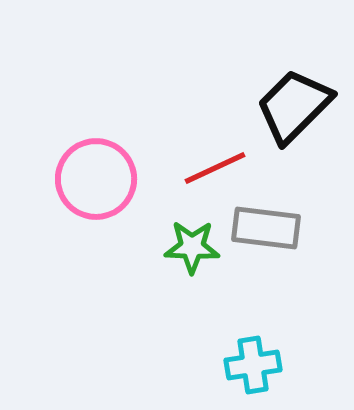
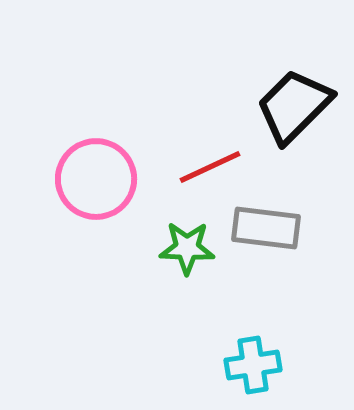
red line: moved 5 px left, 1 px up
green star: moved 5 px left, 1 px down
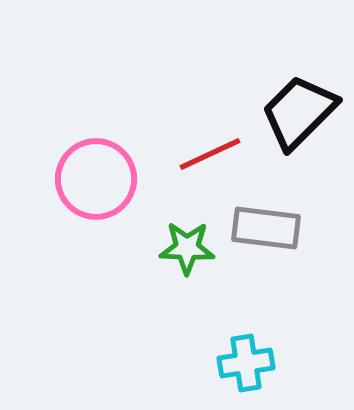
black trapezoid: moved 5 px right, 6 px down
red line: moved 13 px up
cyan cross: moved 7 px left, 2 px up
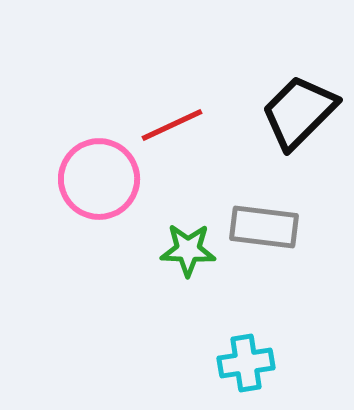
red line: moved 38 px left, 29 px up
pink circle: moved 3 px right
gray rectangle: moved 2 px left, 1 px up
green star: moved 1 px right, 2 px down
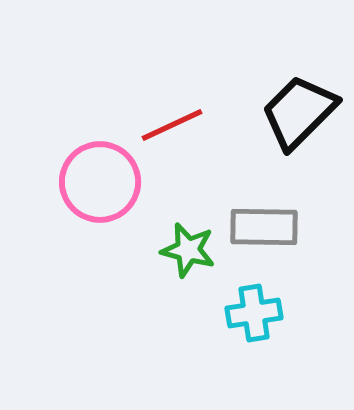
pink circle: moved 1 px right, 3 px down
gray rectangle: rotated 6 degrees counterclockwise
green star: rotated 12 degrees clockwise
cyan cross: moved 8 px right, 50 px up
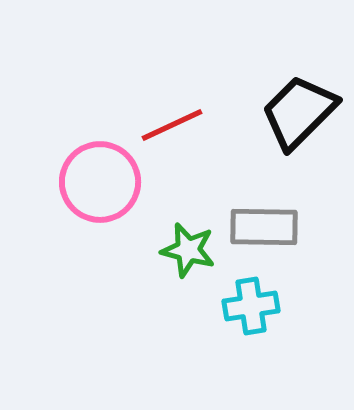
cyan cross: moved 3 px left, 7 px up
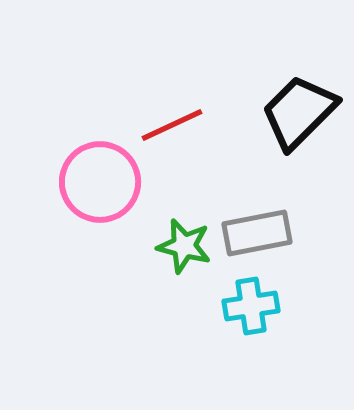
gray rectangle: moved 7 px left, 6 px down; rotated 12 degrees counterclockwise
green star: moved 4 px left, 4 px up
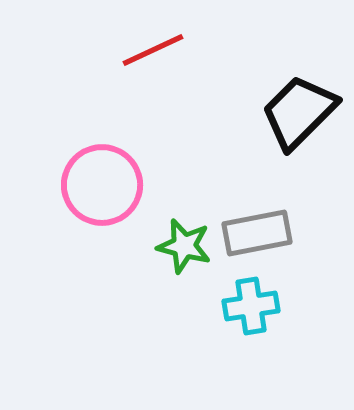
red line: moved 19 px left, 75 px up
pink circle: moved 2 px right, 3 px down
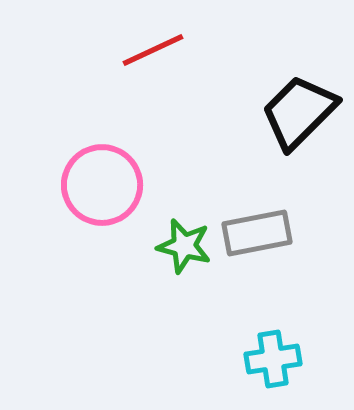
cyan cross: moved 22 px right, 53 px down
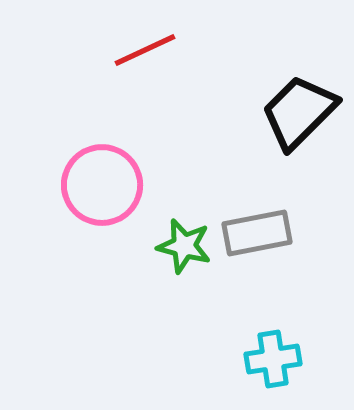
red line: moved 8 px left
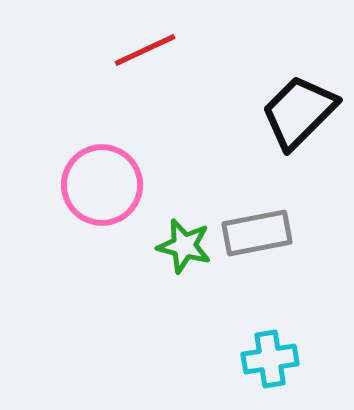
cyan cross: moved 3 px left
